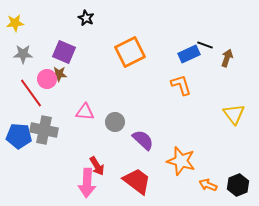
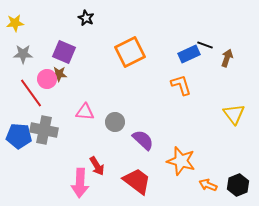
pink arrow: moved 7 px left
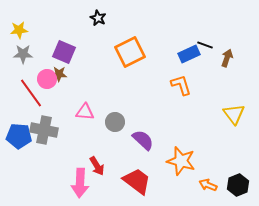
black star: moved 12 px right
yellow star: moved 4 px right, 7 px down
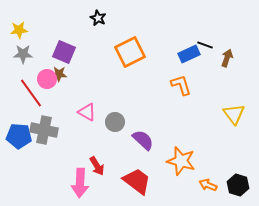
pink triangle: moved 2 px right; rotated 24 degrees clockwise
black hexagon: rotated 20 degrees counterclockwise
